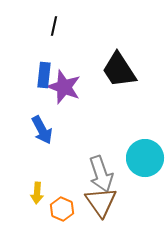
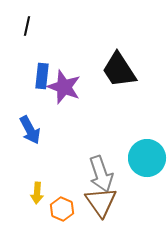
black line: moved 27 px left
blue rectangle: moved 2 px left, 1 px down
blue arrow: moved 12 px left
cyan circle: moved 2 px right
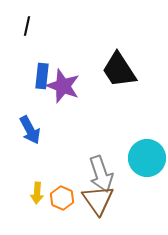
purple star: moved 1 px left, 1 px up
brown triangle: moved 3 px left, 2 px up
orange hexagon: moved 11 px up
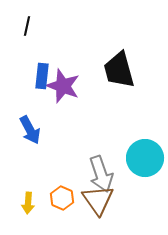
black trapezoid: rotated 18 degrees clockwise
cyan circle: moved 2 px left
yellow arrow: moved 9 px left, 10 px down
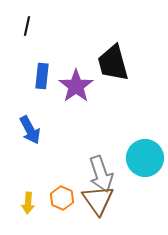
black trapezoid: moved 6 px left, 7 px up
purple star: moved 13 px right; rotated 16 degrees clockwise
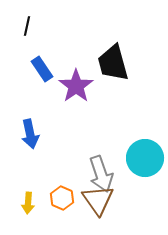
blue rectangle: moved 7 px up; rotated 40 degrees counterclockwise
blue arrow: moved 4 px down; rotated 16 degrees clockwise
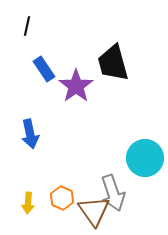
blue rectangle: moved 2 px right
gray arrow: moved 12 px right, 19 px down
brown triangle: moved 4 px left, 11 px down
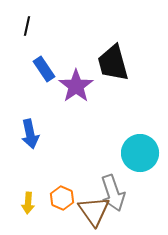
cyan circle: moved 5 px left, 5 px up
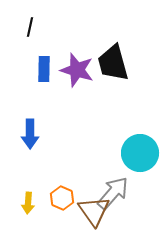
black line: moved 3 px right, 1 px down
blue rectangle: rotated 35 degrees clockwise
purple star: moved 1 px right, 16 px up; rotated 20 degrees counterclockwise
blue arrow: rotated 12 degrees clockwise
gray arrow: rotated 120 degrees counterclockwise
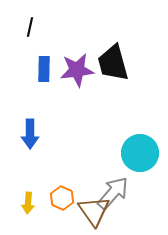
purple star: rotated 24 degrees counterclockwise
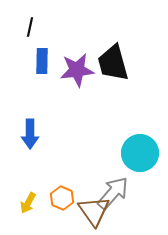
blue rectangle: moved 2 px left, 8 px up
yellow arrow: rotated 25 degrees clockwise
